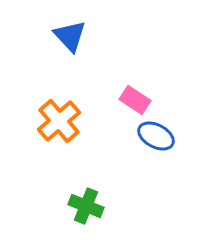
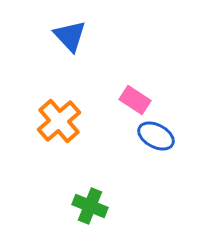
green cross: moved 4 px right
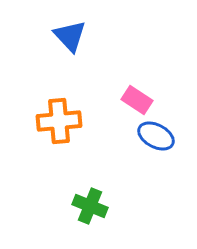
pink rectangle: moved 2 px right
orange cross: rotated 36 degrees clockwise
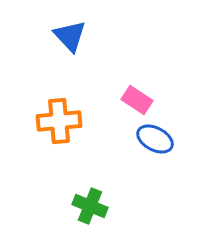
blue ellipse: moved 1 px left, 3 px down
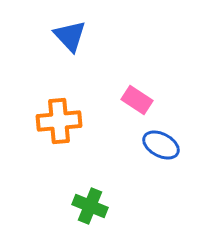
blue ellipse: moved 6 px right, 6 px down
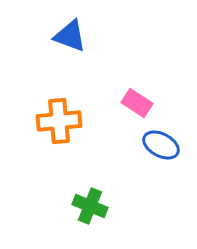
blue triangle: rotated 27 degrees counterclockwise
pink rectangle: moved 3 px down
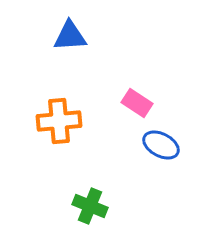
blue triangle: rotated 24 degrees counterclockwise
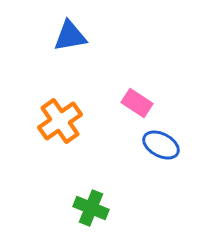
blue triangle: rotated 6 degrees counterclockwise
orange cross: moved 1 px right; rotated 30 degrees counterclockwise
green cross: moved 1 px right, 2 px down
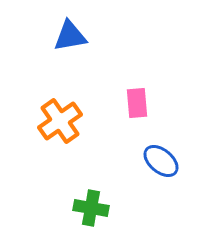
pink rectangle: rotated 52 degrees clockwise
blue ellipse: moved 16 px down; rotated 12 degrees clockwise
green cross: rotated 12 degrees counterclockwise
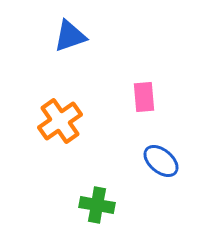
blue triangle: rotated 9 degrees counterclockwise
pink rectangle: moved 7 px right, 6 px up
green cross: moved 6 px right, 3 px up
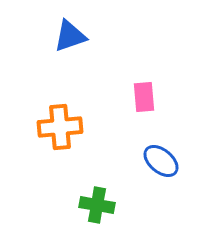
orange cross: moved 6 px down; rotated 30 degrees clockwise
